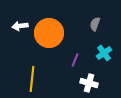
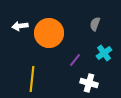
purple line: rotated 16 degrees clockwise
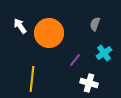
white arrow: rotated 63 degrees clockwise
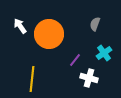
orange circle: moved 1 px down
white cross: moved 5 px up
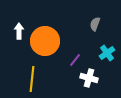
white arrow: moved 1 px left, 5 px down; rotated 35 degrees clockwise
orange circle: moved 4 px left, 7 px down
cyan cross: moved 3 px right
